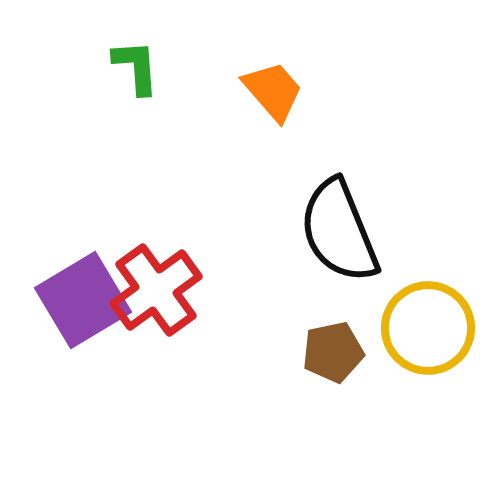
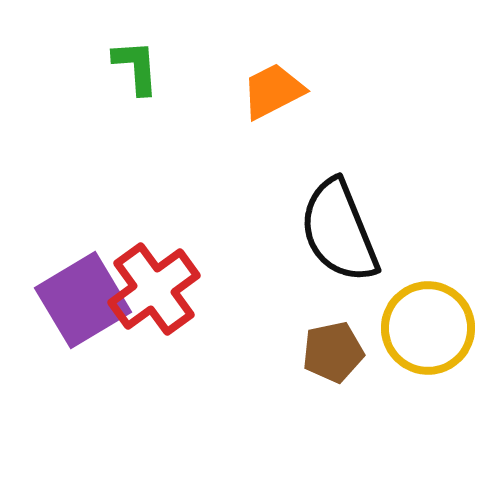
orange trapezoid: rotated 76 degrees counterclockwise
red cross: moved 2 px left, 1 px up
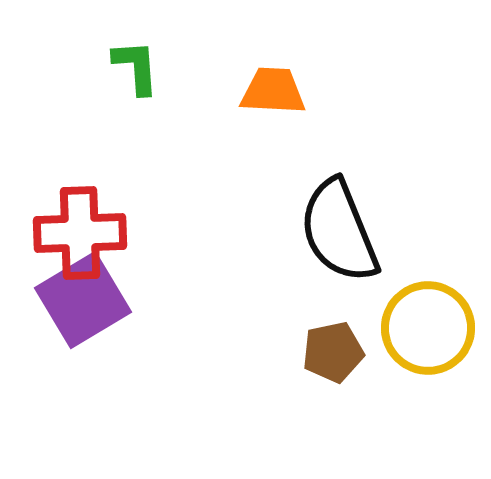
orange trapezoid: rotated 30 degrees clockwise
red cross: moved 74 px left, 56 px up; rotated 34 degrees clockwise
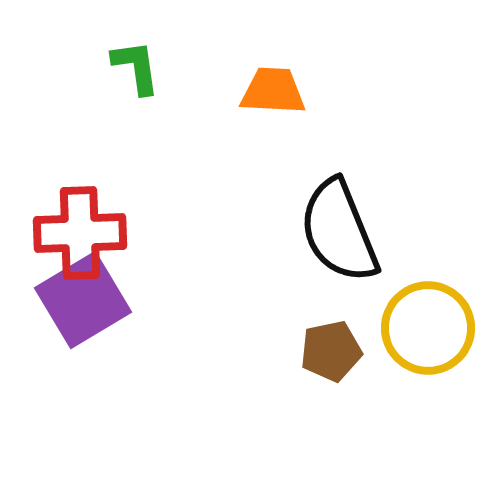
green L-shape: rotated 4 degrees counterclockwise
brown pentagon: moved 2 px left, 1 px up
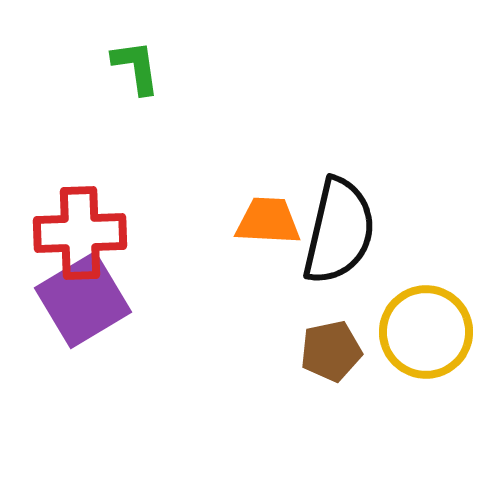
orange trapezoid: moved 5 px left, 130 px down
black semicircle: rotated 145 degrees counterclockwise
yellow circle: moved 2 px left, 4 px down
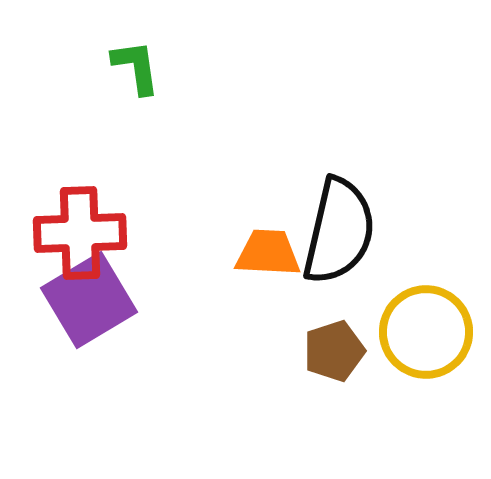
orange trapezoid: moved 32 px down
purple square: moved 6 px right
brown pentagon: moved 3 px right; rotated 6 degrees counterclockwise
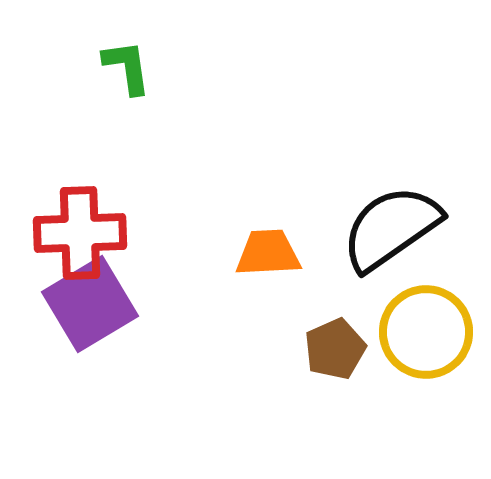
green L-shape: moved 9 px left
black semicircle: moved 52 px right, 3 px up; rotated 138 degrees counterclockwise
orange trapezoid: rotated 6 degrees counterclockwise
purple square: moved 1 px right, 4 px down
brown pentagon: moved 1 px right, 2 px up; rotated 6 degrees counterclockwise
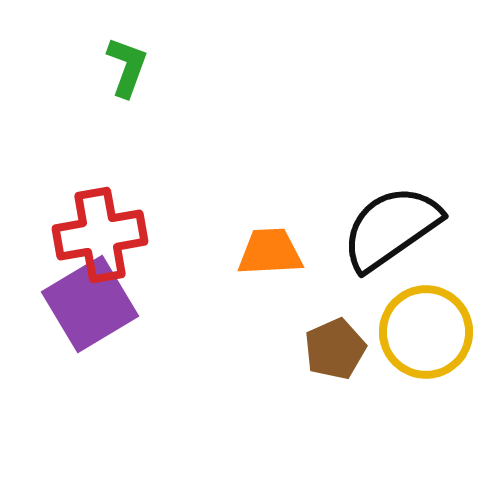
green L-shape: rotated 28 degrees clockwise
red cross: moved 20 px right, 2 px down; rotated 8 degrees counterclockwise
orange trapezoid: moved 2 px right, 1 px up
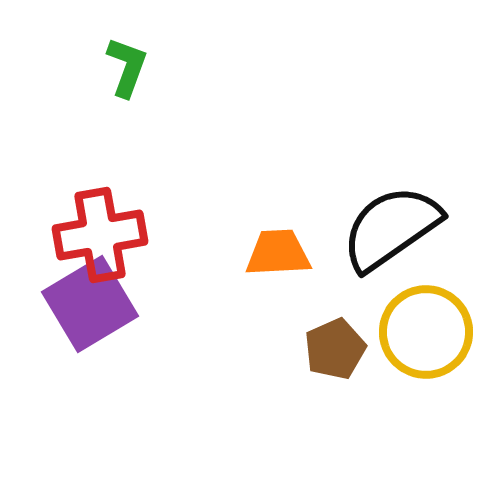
orange trapezoid: moved 8 px right, 1 px down
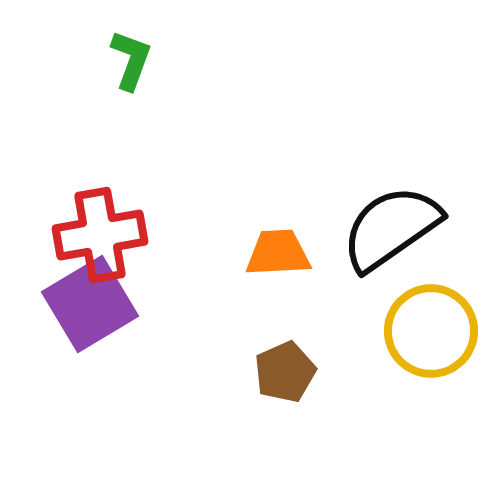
green L-shape: moved 4 px right, 7 px up
yellow circle: moved 5 px right, 1 px up
brown pentagon: moved 50 px left, 23 px down
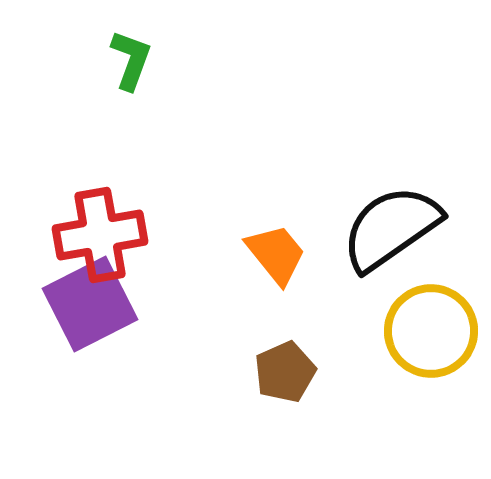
orange trapezoid: moved 2 px left, 1 px down; rotated 54 degrees clockwise
purple square: rotated 4 degrees clockwise
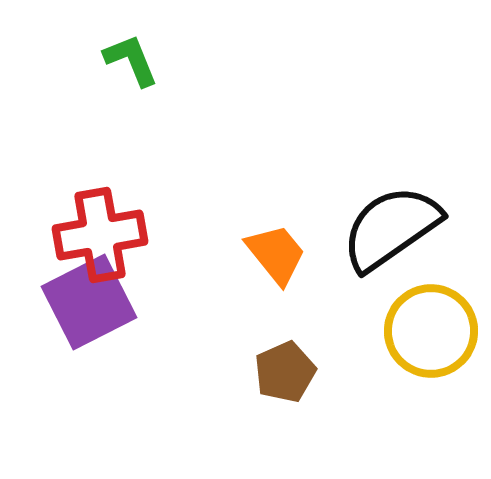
green L-shape: rotated 42 degrees counterclockwise
purple square: moved 1 px left, 2 px up
